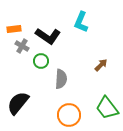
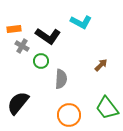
cyan L-shape: rotated 85 degrees counterclockwise
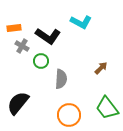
orange rectangle: moved 1 px up
brown arrow: moved 3 px down
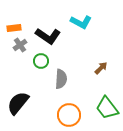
gray cross: moved 2 px left, 1 px up; rotated 24 degrees clockwise
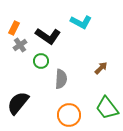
orange rectangle: rotated 56 degrees counterclockwise
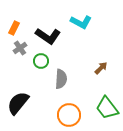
gray cross: moved 3 px down
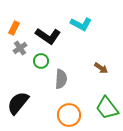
cyan L-shape: moved 2 px down
brown arrow: rotated 80 degrees clockwise
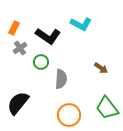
green circle: moved 1 px down
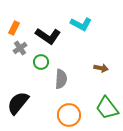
brown arrow: rotated 24 degrees counterclockwise
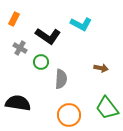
orange rectangle: moved 9 px up
gray cross: rotated 24 degrees counterclockwise
black semicircle: rotated 60 degrees clockwise
